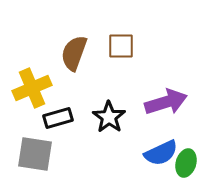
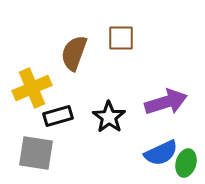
brown square: moved 8 px up
black rectangle: moved 2 px up
gray square: moved 1 px right, 1 px up
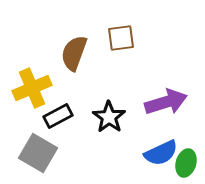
brown square: rotated 8 degrees counterclockwise
black rectangle: rotated 12 degrees counterclockwise
gray square: moved 2 px right; rotated 21 degrees clockwise
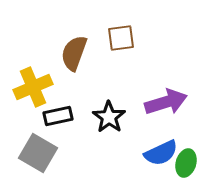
yellow cross: moved 1 px right, 1 px up
black rectangle: rotated 16 degrees clockwise
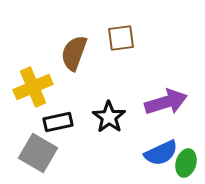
black rectangle: moved 6 px down
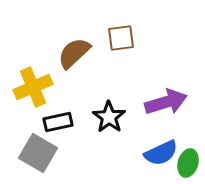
brown semicircle: rotated 27 degrees clockwise
green ellipse: moved 2 px right
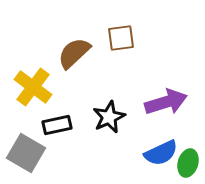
yellow cross: rotated 30 degrees counterclockwise
black star: rotated 12 degrees clockwise
black rectangle: moved 1 px left, 3 px down
gray square: moved 12 px left
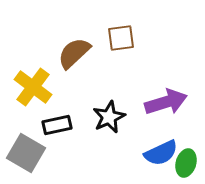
green ellipse: moved 2 px left
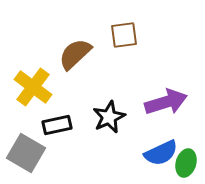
brown square: moved 3 px right, 3 px up
brown semicircle: moved 1 px right, 1 px down
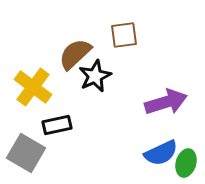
black star: moved 14 px left, 41 px up
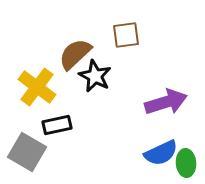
brown square: moved 2 px right
black star: rotated 20 degrees counterclockwise
yellow cross: moved 4 px right
gray square: moved 1 px right, 1 px up
green ellipse: rotated 20 degrees counterclockwise
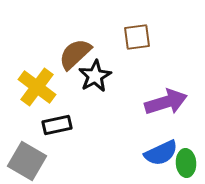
brown square: moved 11 px right, 2 px down
black star: rotated 16 degrees clockwise
gray square: moved 9 px down
